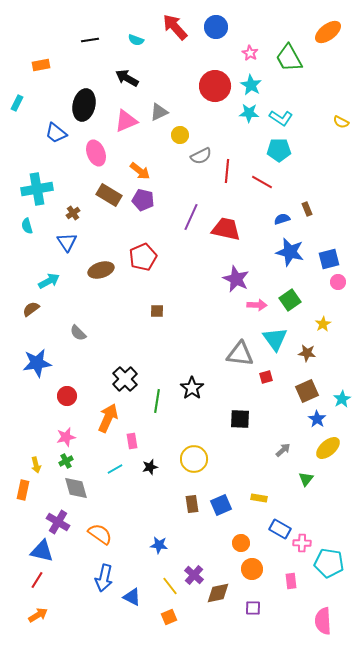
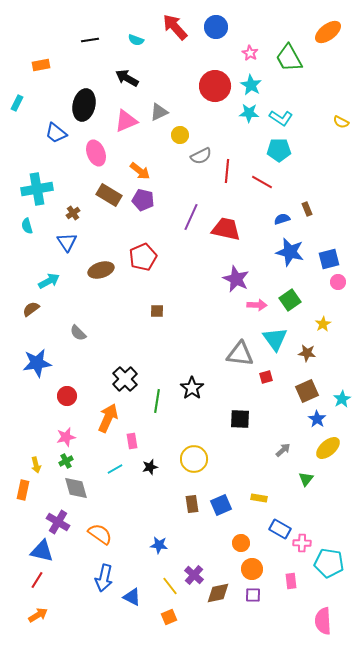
purple square at (253, 608): moved 13 px up
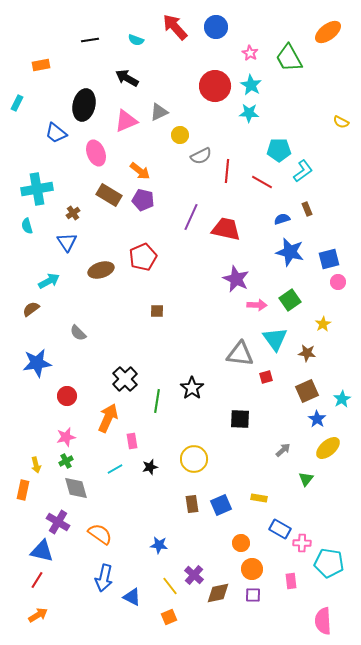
cyan L-shape at (281, 118): moved 22 px right, 53 px down; rotated 70 degrees counterclockwise
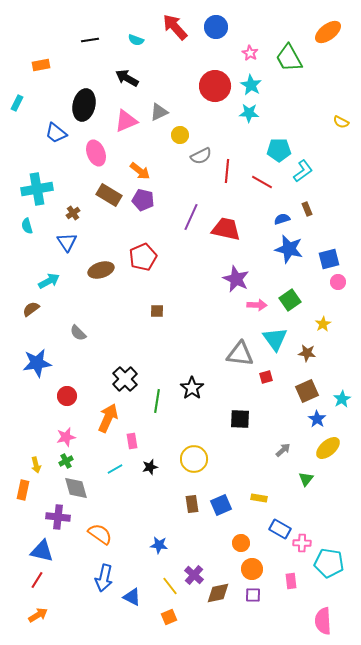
blue star at (290, 252): moved 1 px left, 3 px up
purple cross at (58, 522): moved 5 px up; rotated 25 degrees counterclockwise
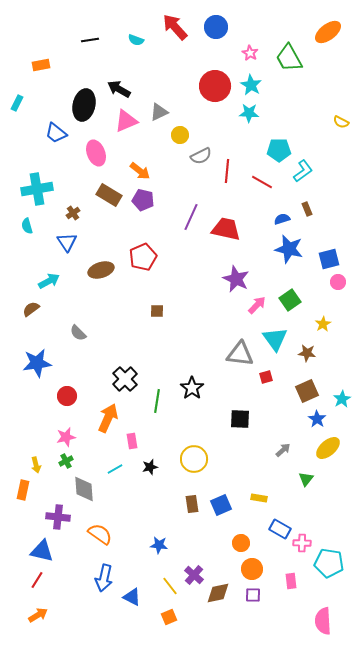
black arrow at (127, 78): moved 8 px left, 11 px down
pink arrow at (257, 305): rotated 48 degrees counterclockwise
gray diamond at (76, 488): moved 8 px right, 1 px down; rotated 12 degrees clockwise
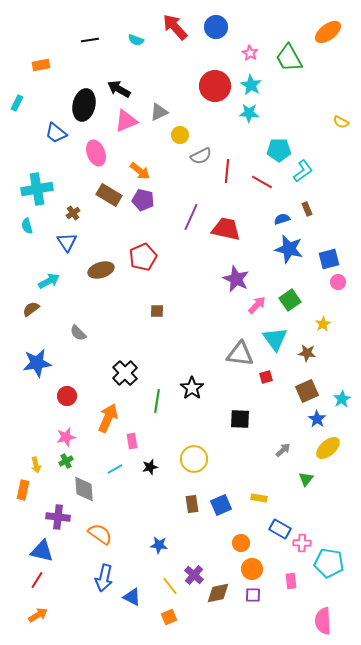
black cross at (125, 379): moved 6 px up
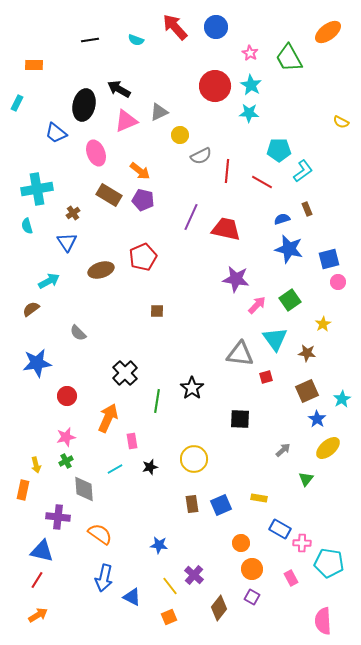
orange rectangle at (41, 65): moved 7 px left; rotated 12 degrees clockwise
purple star at (236, 279): rotated 16 degrees counterclockwise
pink rectangle at (291, 581): moved 3 px up; rotated 21 degrees counterclockwise
brown diamond at (218, 593): moved 1 px right, 15 px down; rotated 40 degrees counterclockwise
purple square at (253, 595): moved 1 px left, 2 px down; rotated 28 degrees clockwise
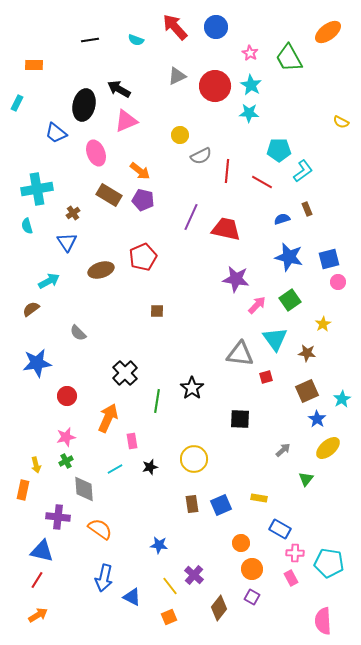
gray triangle at (159, 112): moved 18 px right, 36 px up
blue star at (289, 249): moved 8 px down
orange semicircle at (100, 534): moved 5 px up
pink cross at (302, 543): moved 7 px left, 10 px down
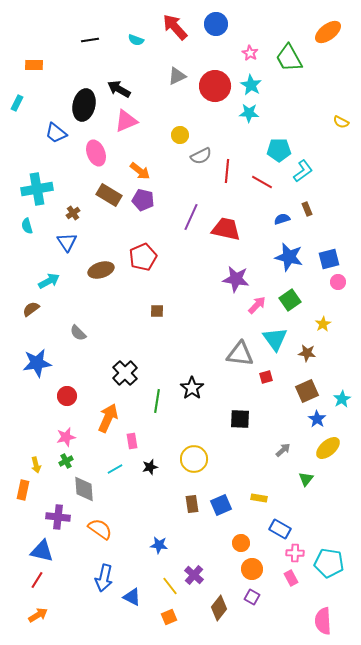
blue circle at (216, 27): moved 3 px up
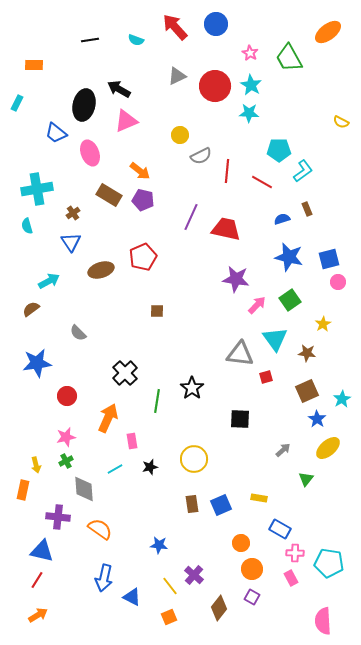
pink ellipse at (96, 153): moved 6 px left
blue triangle at (67, 242): moved 4 px right
